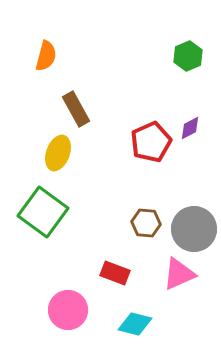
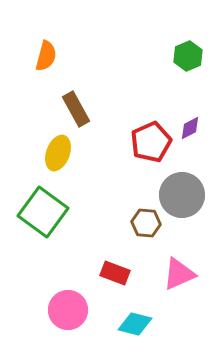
gray circle: moved 12 px left, 34 px up
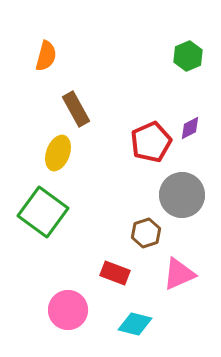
brown hexagon: moved 10 px down; rotated 24 degrees counterclockwise
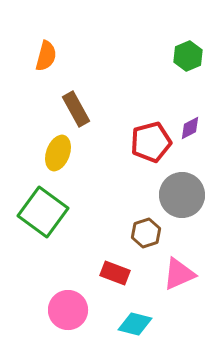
red pentagon: rotated 9 degrees clockwise
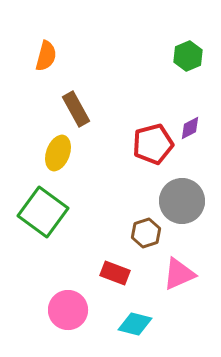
red pentagon: moved 2 px right, 2 px down
gray circle: moved 6 px down
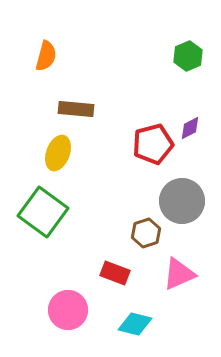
brown rectangle: rotated 56 degrees counterclockwise
